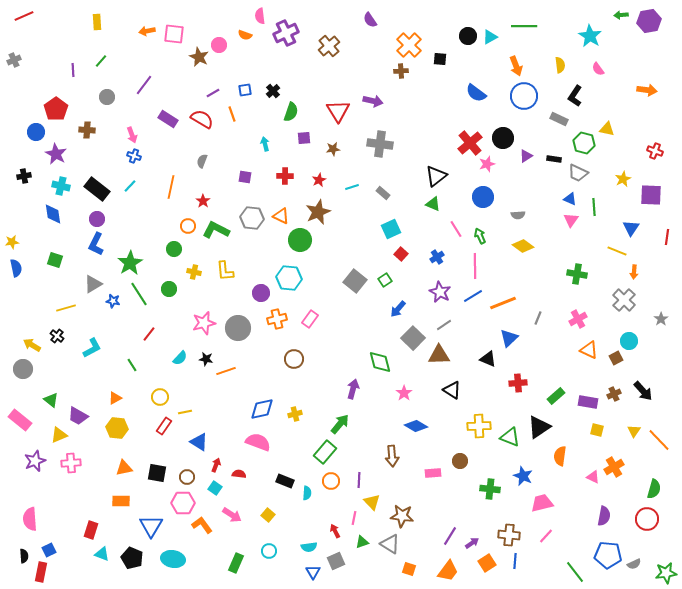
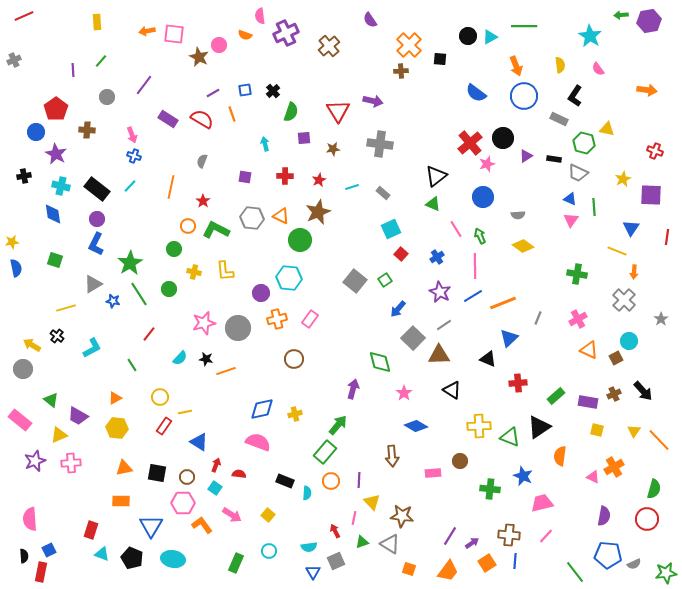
green arrow at (340, 424): moved 2 px left, 1 px down
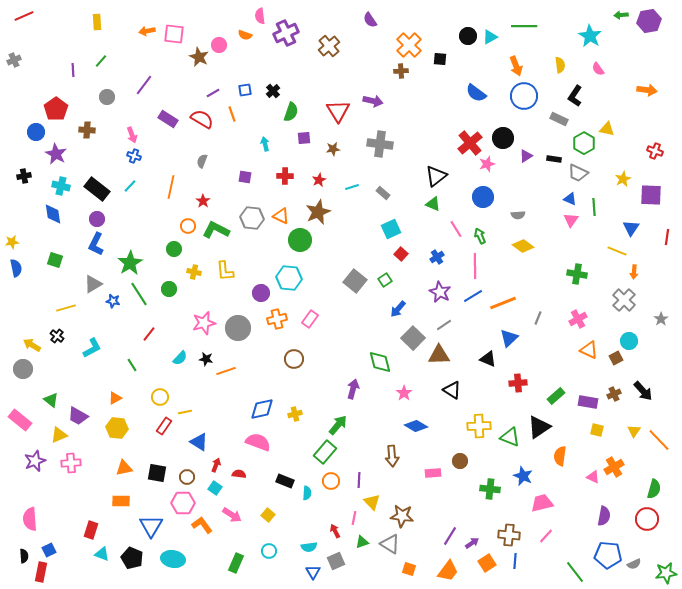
green hexagon at (584, 143): rotated 15 degrees clockwise
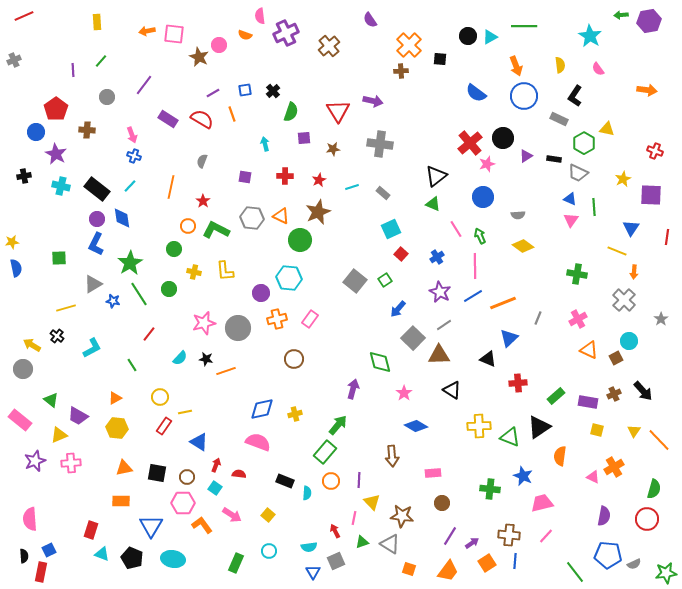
blue diamond at (53, 214): moved 69 px right, 4 px down
green square at (55, 260): moved 4 px right, 2 px up; rotated 21 degrees counterclockwise
brown circle at (460, 461): moved 18 px left, 42 px down
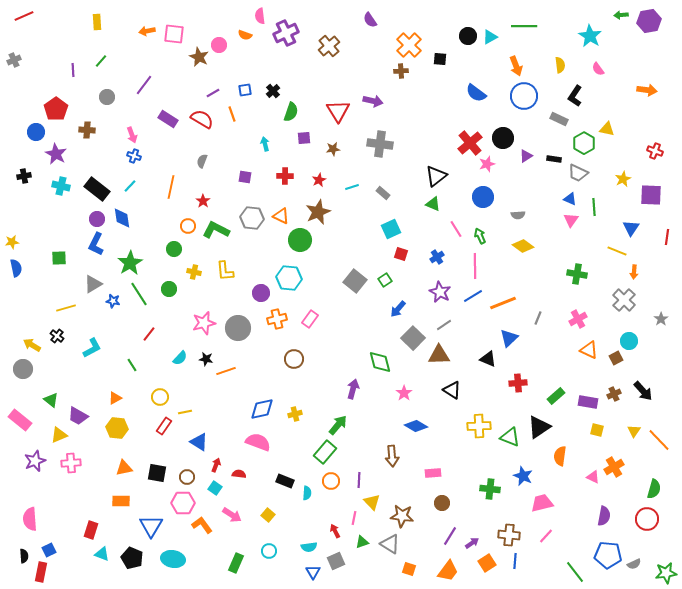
red square at (401, 254): rotated 24 degrees counterclockwise
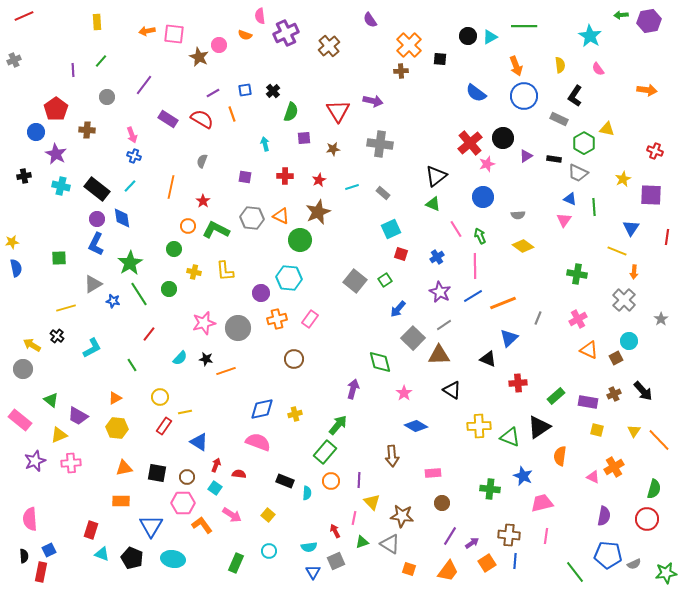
pink triangle at (571, 220): moved 7 px left
pink line at (546, 536): rotated 35 degrees counterclockwise
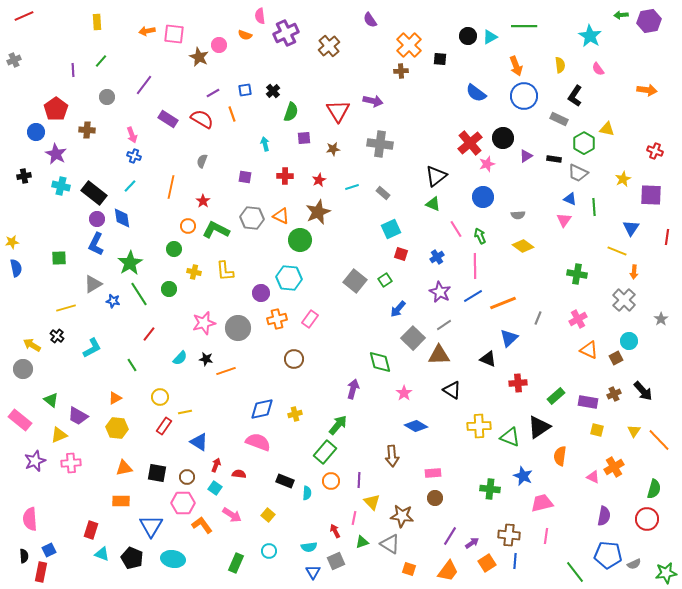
black rectangle at (97, 189): moved 3 px left, 4 px down
brown circle at (442, 503): moved 7 px left, 5 px up
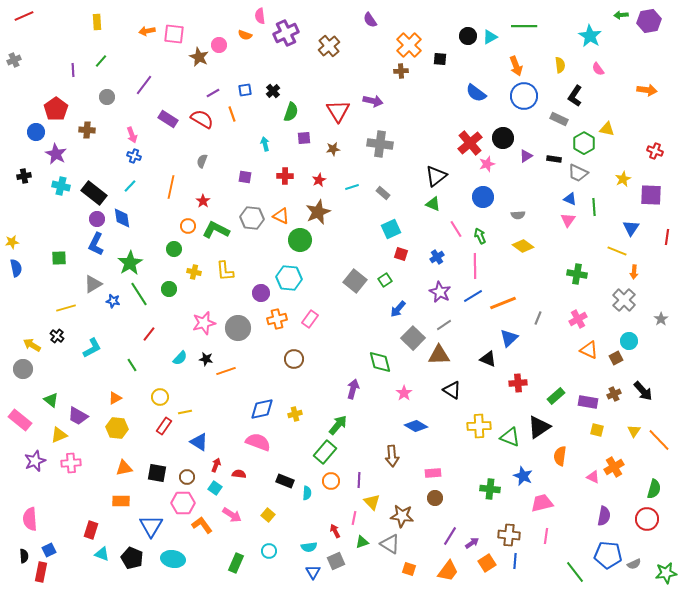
pink triangle at (564, 220): moved 4 px right
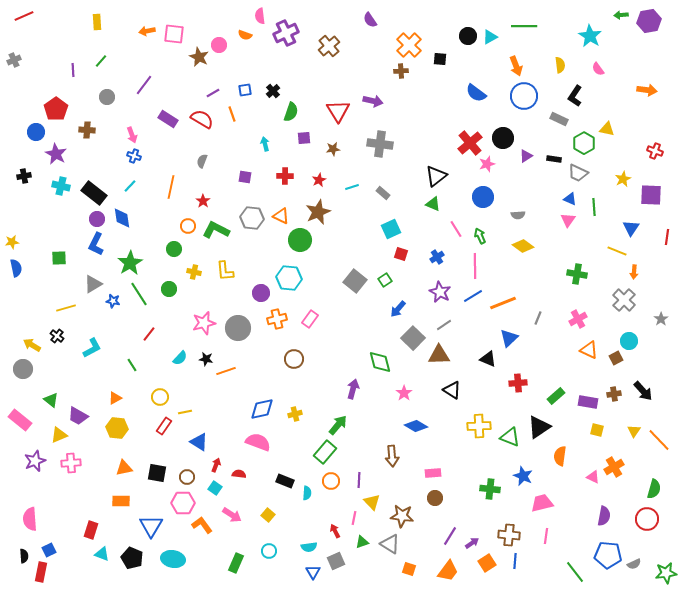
brown cross at (614, 394): rotated 16 degrees clockwise
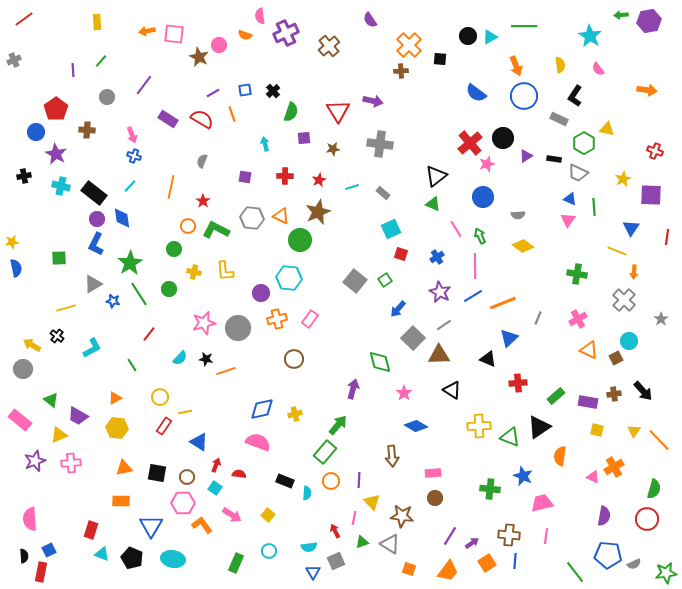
red line at (24, 16): moved 3 px down; rotated 12 degrees counterclockwise
